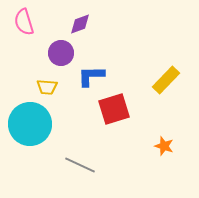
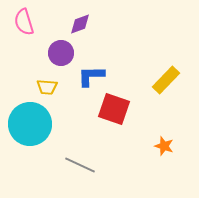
red square: rotated 36 degrees clockwise
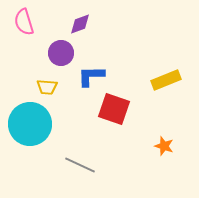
yellow rectangle: rotated 24 degrees clockwise
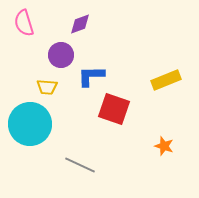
pink semicircle: moved 1 px down
purple circle: moved 2 px down
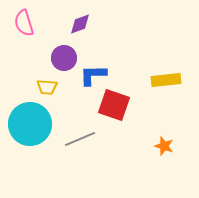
purple circle: moved 3 px right, 3 px down
blue L-shape: moved 2 px right, 1 px up
yellow rectangle: rotated 16 degrees clockwise
red square: moved 4 px up
gray line: moved 26 px up; rotated 48 degrees counterclockwise
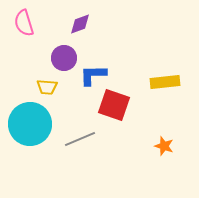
yellow rectangle: moved 1 px left, 2 px down
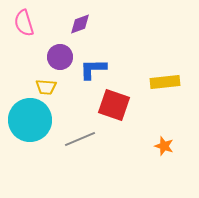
purple circle: moved 4 px left, 1 px up
blue L-shape: moved 6 px up
yellow trapezoid: moved 1 px left
cyan circle: moved 4 px up
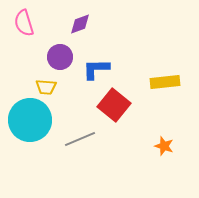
blue L-shape: moved 3 px right
red square: rotated 20 degrees clockwise
